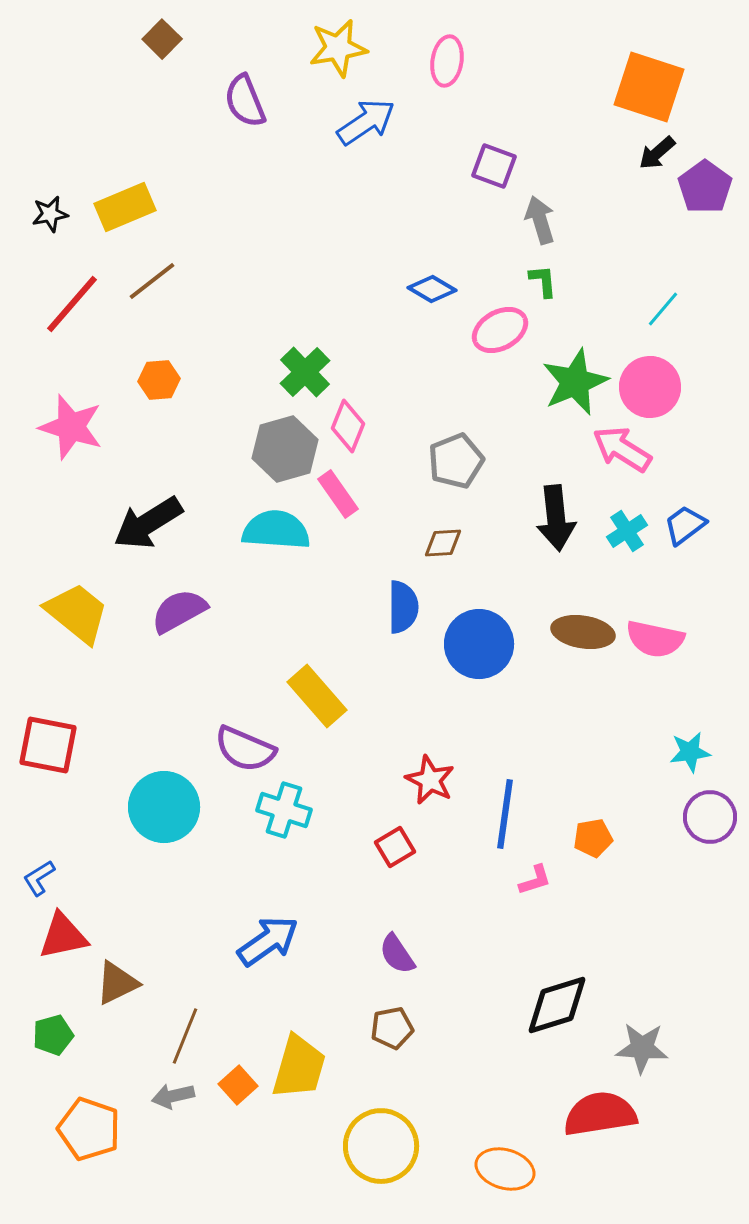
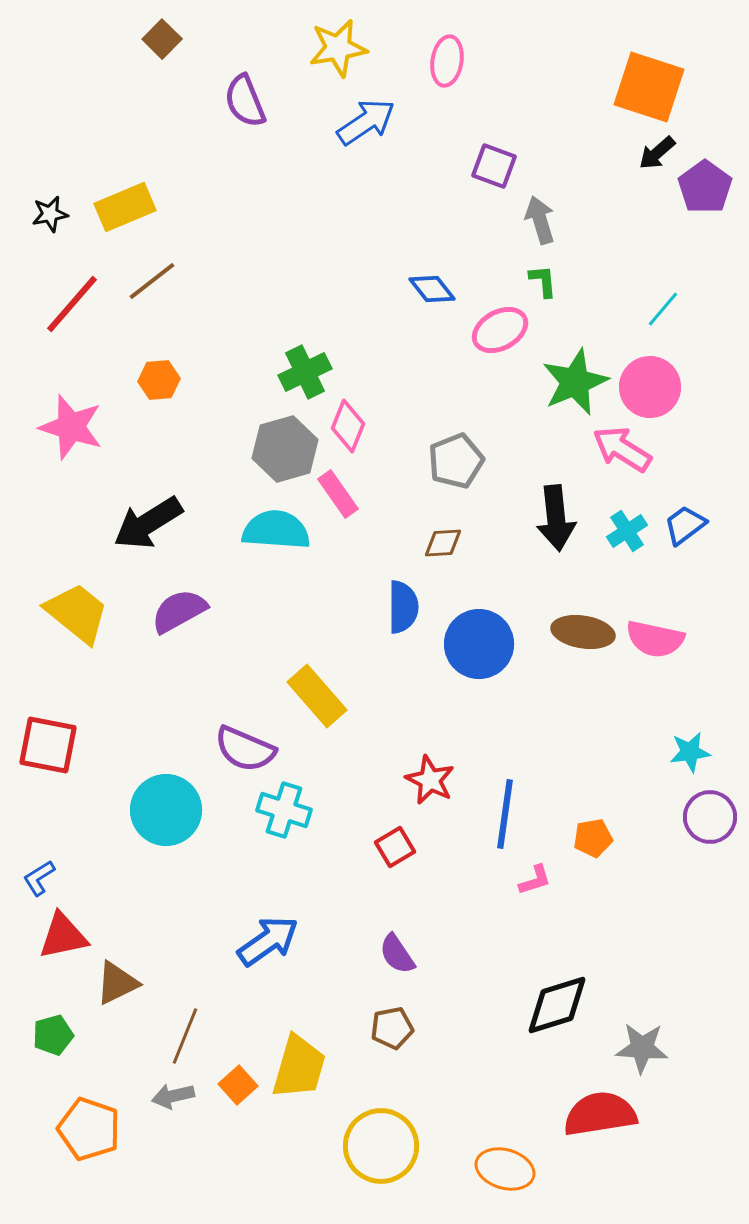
blue diamond at (432, 289): rotated 21 degrees clockwise
green cross at (305, 372): rotated 18 degrees clockwise
cyan circle at (164, 807): moved 2 px right, 3 px down
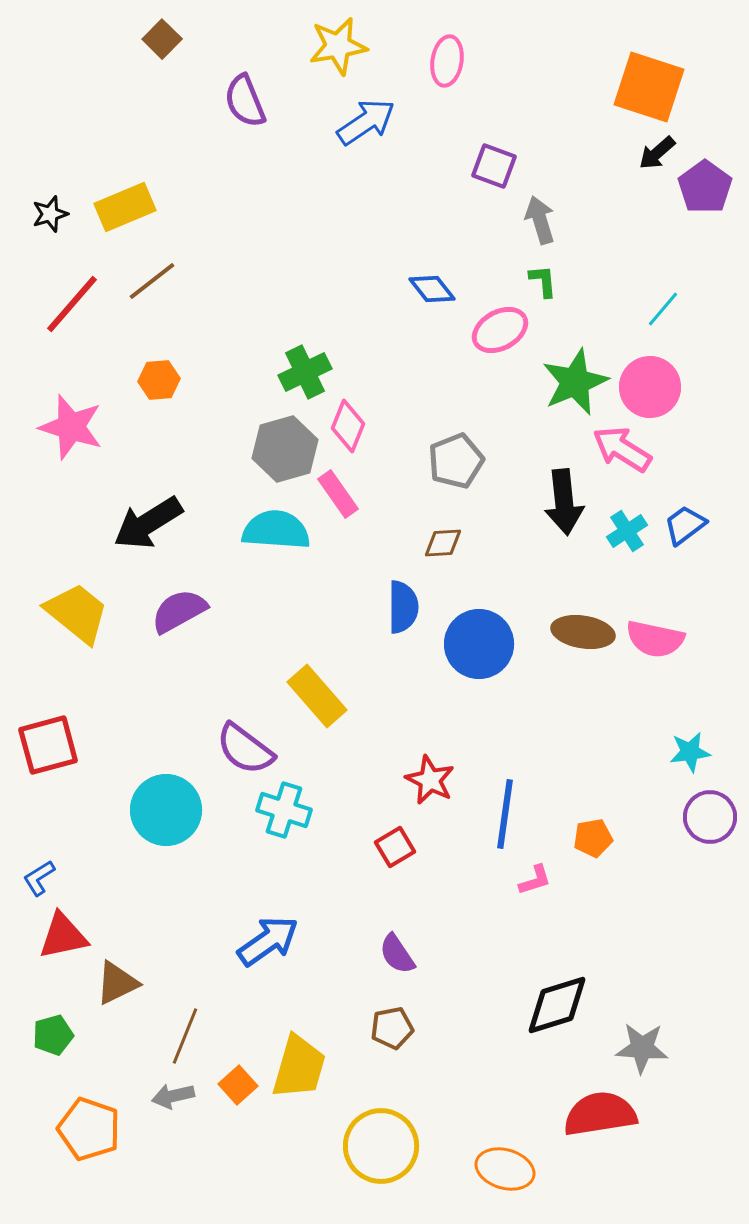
yellow star at (338, 48): moved 2 px up
black star at (50, 214): rotated 6 degrees counterclockwise
black arrow at (556, 518): moved 8 px right, 16 px up
red square at (48, 745): rotated 26 degrees counterclockwise
purple semicircle at (245, 749): rotated 14 degrees clockwise
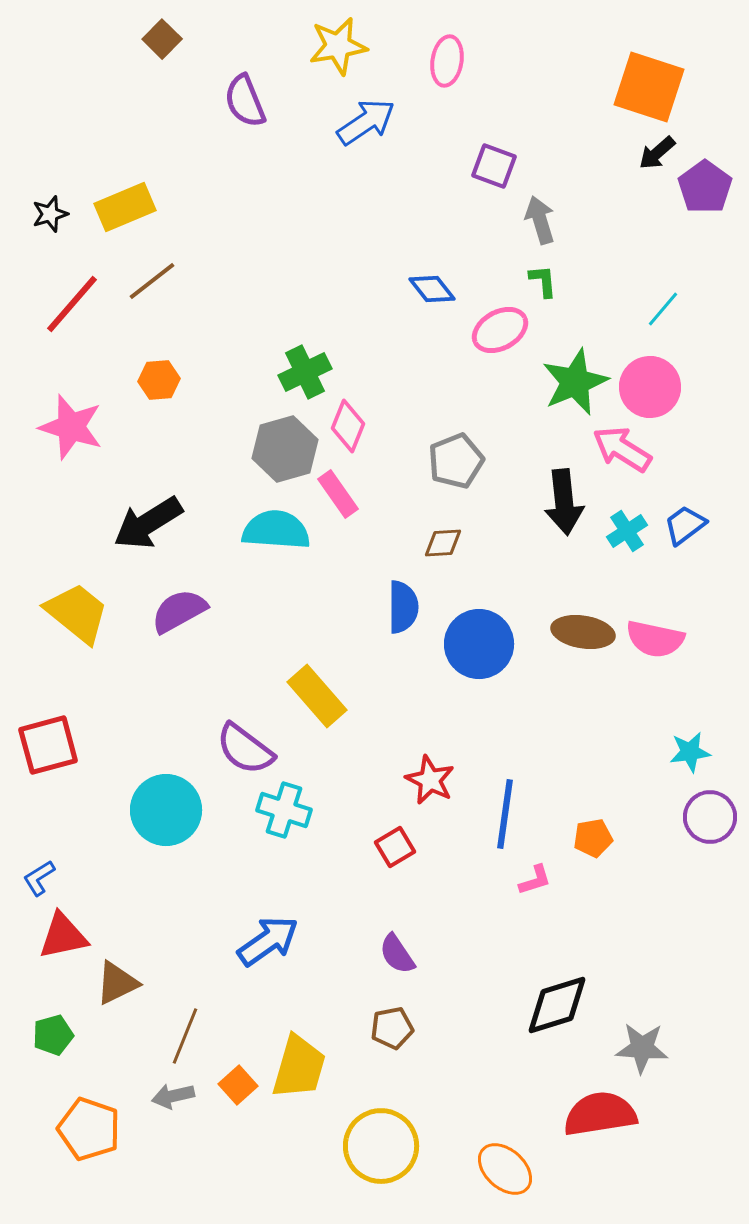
orange ellipse at (505, 1169): rotated 26 degrees clockwise
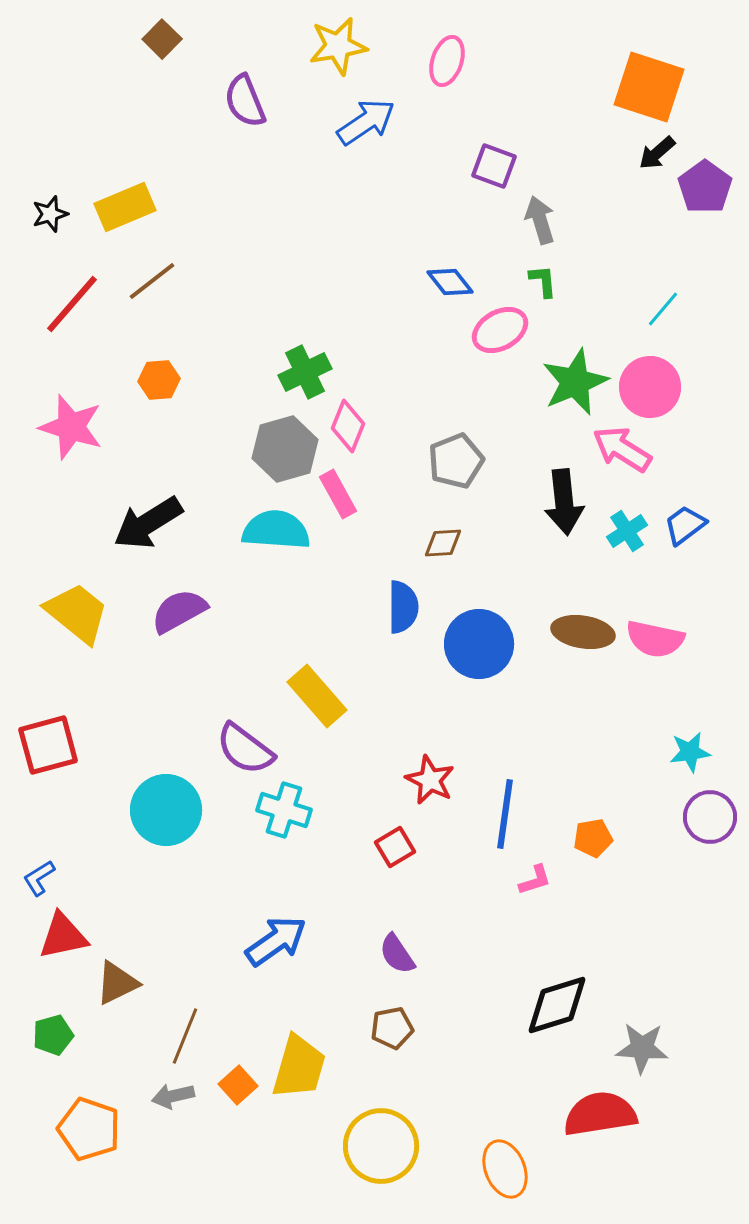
pink ellipse at (447, 61): rotated 9 degrees clockwise
blue diamond at (432, 289): moved 18 px right, 7 px up
pink rectangle at (338, 494): rotated 6 degrees clockwise
blue arrow at (268, 941): moved 8 px right
orange ellipse at (505, 1169): rotated 26 degrees clockwise
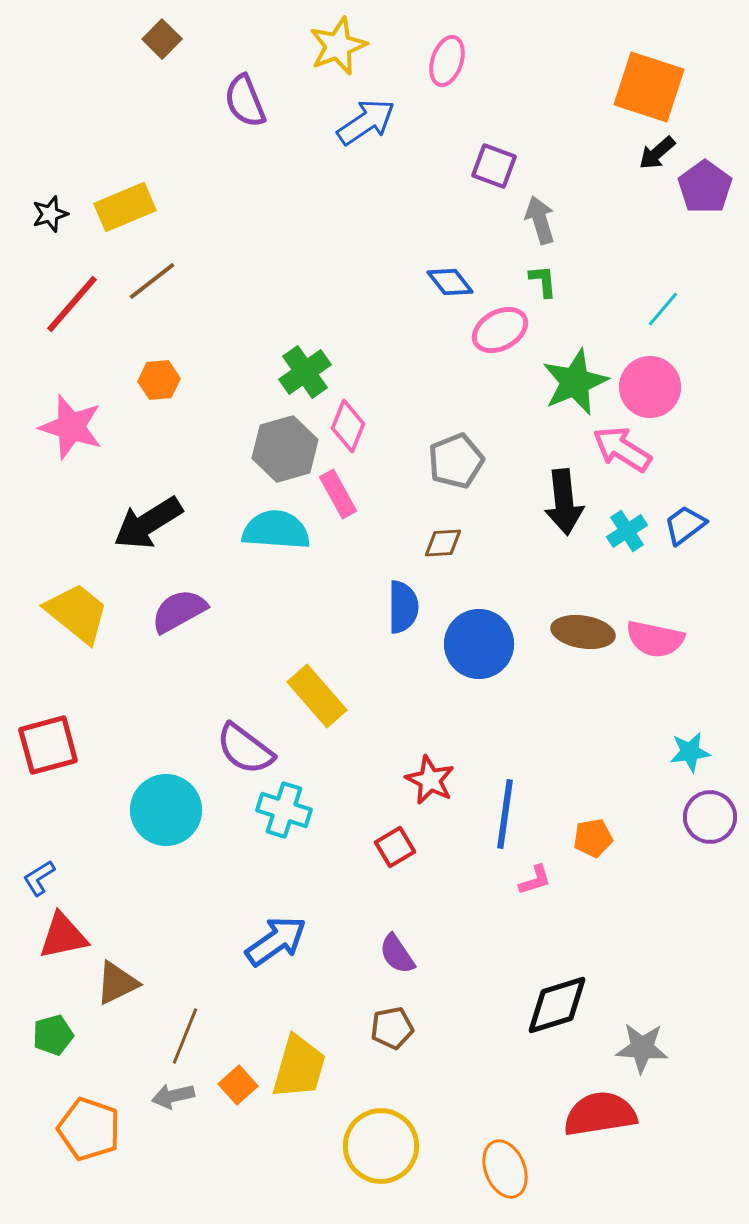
yellow star at (338, 46): rotated 12 degrees counterclockwise
green cross at (305, 372): rotated 9 degrees counterclockwise
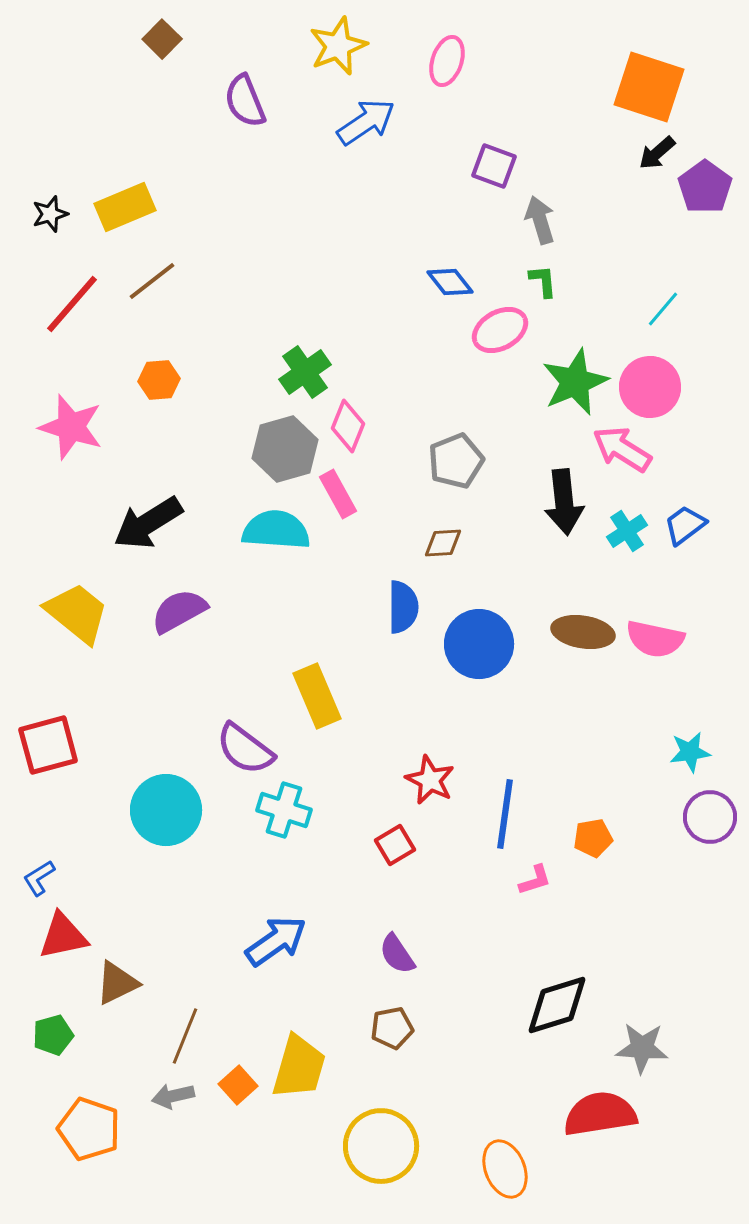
yellow rectangle at (317, 696): rotated 18 degrees clockwise
red square at (395, 847): moved 2 px up
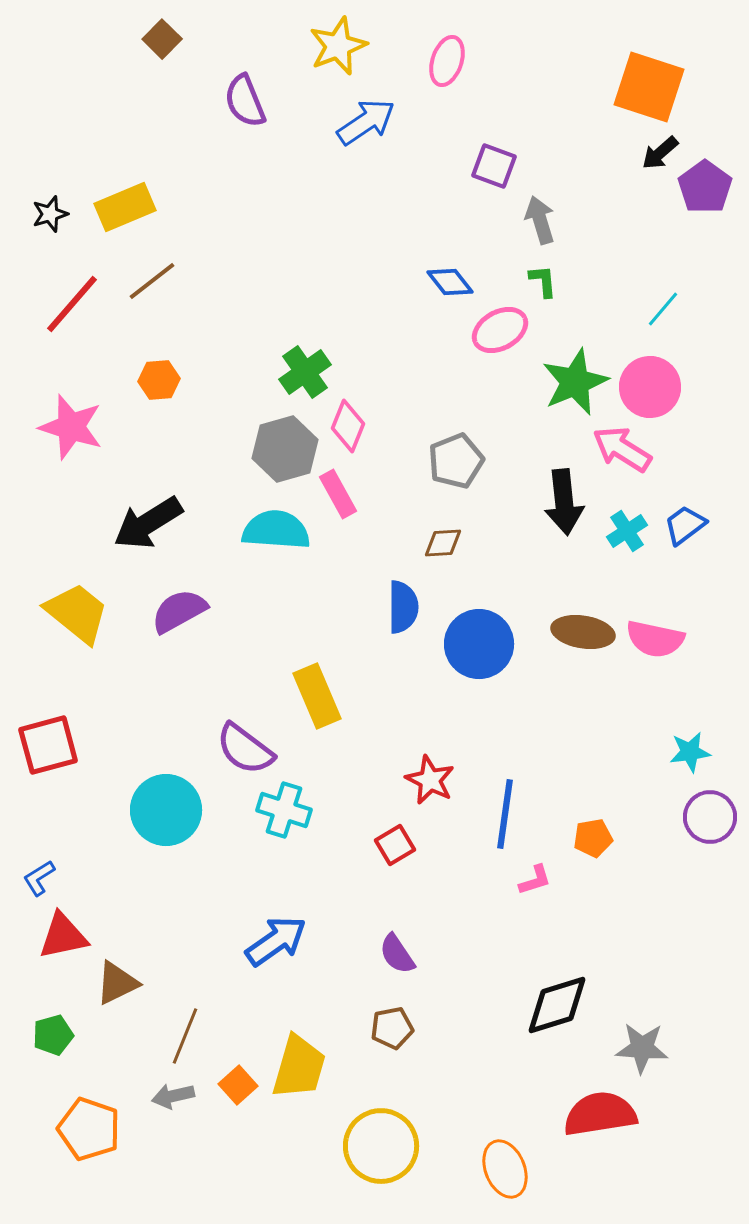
black arrow at (657, 153): moved 3 px right
